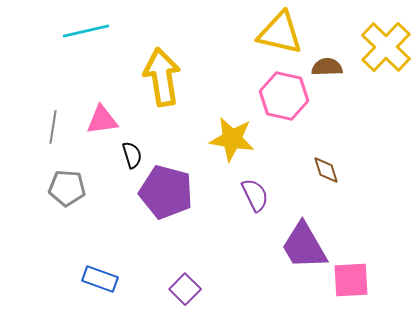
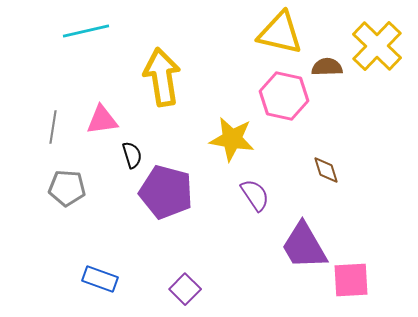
yellow cross: moved 9 px left, 1 px up
purple semicircle: rotated 8 degrees counterclockwise
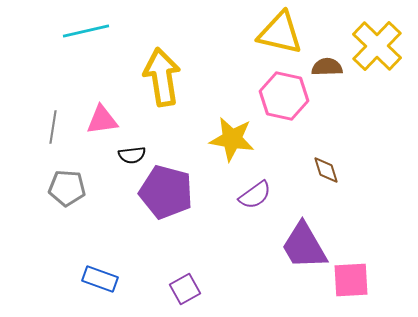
black semicircle: rotated 100 degrees clockwise
purple semicircle: rotated 88 degrees clockwise
purple square: rotated 16 degrees clockwise
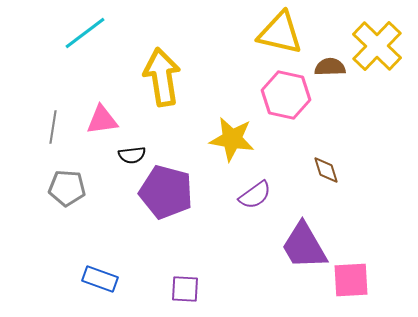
cyan line: moved 1 px left, 2 px down; rotated 24 degrees counterclockwise
brown semicircle: moved 3 px right
pink hexagon: moved 2 px right, 1 px up
purple square: rotated 32 degrees clockwise
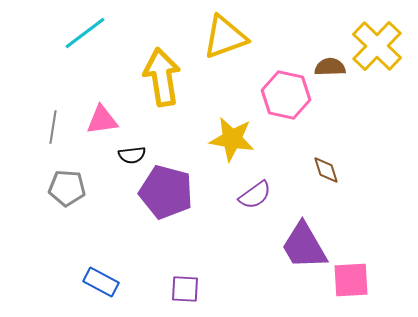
yellow triangle: moved 55 px left, 4 px down; rotated 33 degrees counterclockwise
blue rectangle: moved 1 px right, 3 px down; rotated 8 degrees clockwise
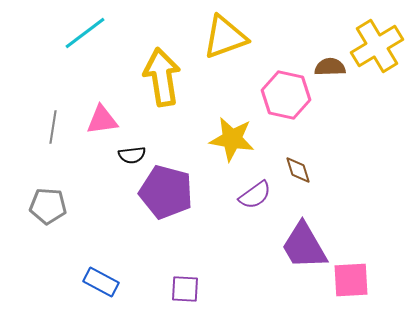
yellow cross: rotated 15 degrees clockwise
brown diamond: moved 28 px left
gray pentagon: moved 19 px left, 18 px down
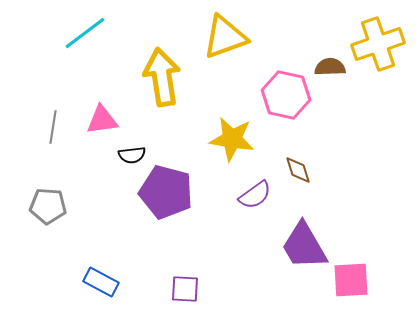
yellow cross: moved 1 px right, 2 px up; rotated 12 degrees clockwise
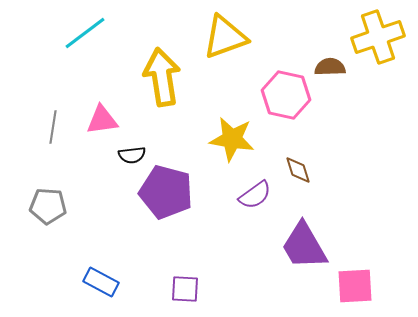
yellow cross: moved 7 px up
pink square: moved 4 px right, 6 px down
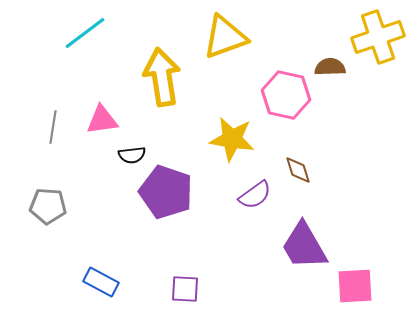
purple pentagon: rotated 4 degrees clockwise
